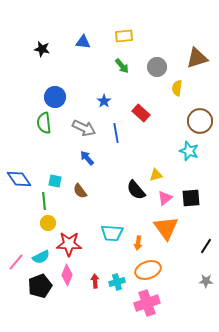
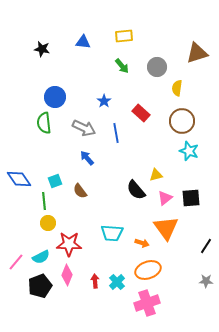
brown triangle: moved 5 px up
brown circle: moved 18 px left
cyan square: rotated 32 degrees counterclockwise
orange arrow: moved 4 px right; rotated 80 degrees counterclockwise
cyan cross: rotated 28 degrees counterclockwise
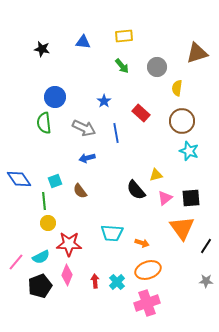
blue arrow: rotated 63 degrees counterclockwise
orange triangle: moved 16 px right
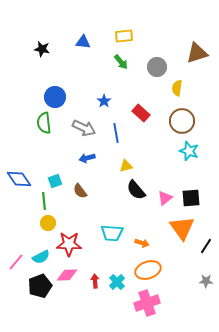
green arrow: moved 1 px left, 4 px up
yellow triangle: moved 30 px left, 9 px up
pink diamond: rotated 65 degrees clockwise
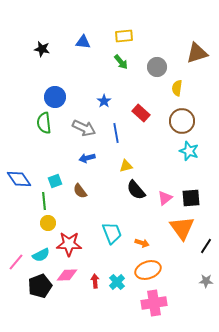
cyan trapezoid: rotated 115 degrees counterclockwise
cyan semicircle: moved 2 px up
pink cross: moved 7 px right; rotated 10 degrees clockwise
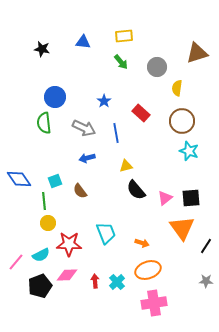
cyan trapezoid: moved 6 px left
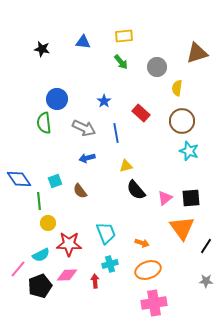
blue circle: moved 2 px right, 2 px down
green line: moved 5 px left
pink line: moved 2 px right, 7 px down
cyan cross: moved 7 px left, 18 px up; rotated 28 degrees clockwise
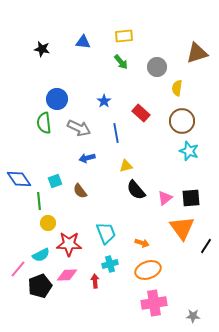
gray arrow: moved 5 px left
gray star: moved 13 px left, 35 px down
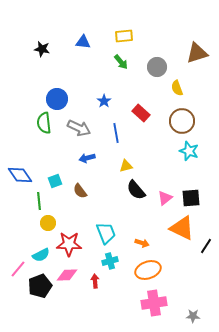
yellow semicircle: rotated 28 degrees counterclockwise
blue diamond: moved 1 px right, 4 px up
orange triangle: rotated 28 degrees counterclockwise
cyan cross: moved 3 px up
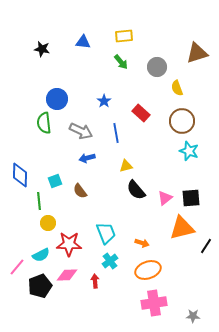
gray arrow: moved 2 px right, 3 px down
blue diamond: rotated 35 degrees clockwise
orange triangle: rotated 40 degrees counterclockwise
cyan cross: rotated 21 degrees counterclockwise
pink line: moved 1 px left, 2 px up
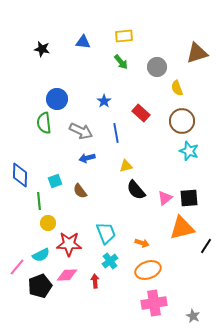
black square: moved 2 px left
gray star: rotated 24 degrees clockwise
